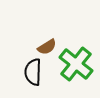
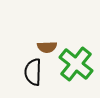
brown semicircle: rotated 30 degrees clockwise
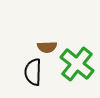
green cross: moved 1 px right
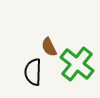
brown semicircle: moved 2 px right; rotated 66 degrees clockwise
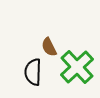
green cross: moved 3 px down; rotated 8 degrees clockwise
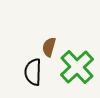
brown semicircle: rotated 42 degrees clockwise
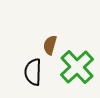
brown semicircle: moved 1 px right, 2 px up
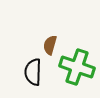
green cross: rotated 28 degrees counterclockwise
